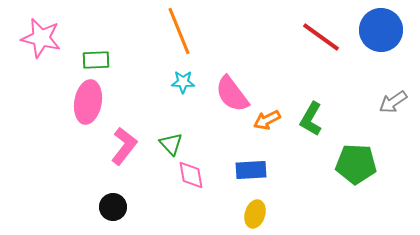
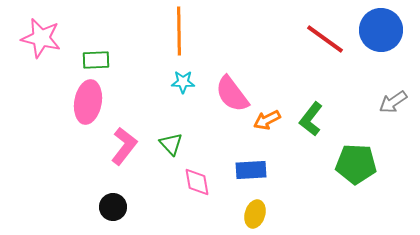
orange line: rotated 21 degrees clockwise
red line: moved 4 px right, 2 px down
green L-shape: rotated 8 degrees clockwise
pink diamond: moved 6 px right, 7 px down
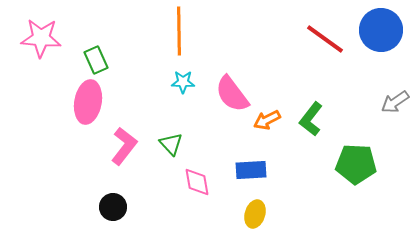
pink star: rotated 9 degrees counterclockwise
green rectangle: rotated 68 degrees clockwise
gray arrow: moved 2 px right
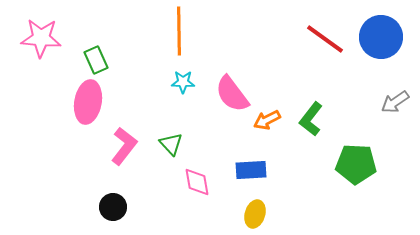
blue circle: moved 7 px down
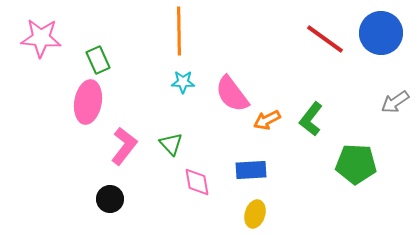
blue circle: moved 4 px up
green rectangle: moved 2 px right
black circle: moved 3 px left, 8 px up
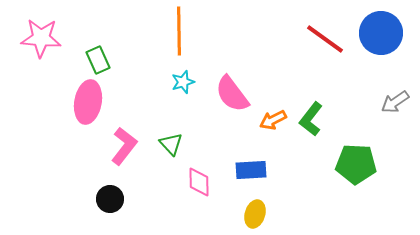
cyan star: rotated 20 degrees counterclockwise
orange arrow: moved 6 px right
pink diamond: moved 2 px right; rotated 8 degrees clockwise
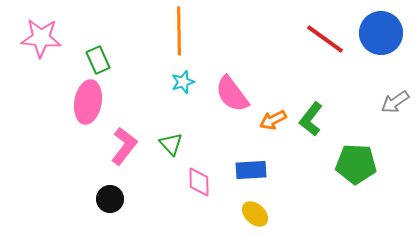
yellow ellipse: rotated 64 degrees counterclockwise
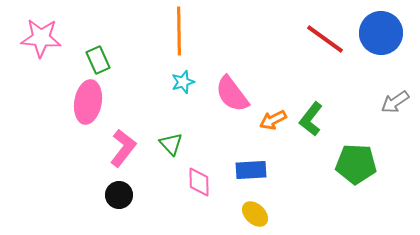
pink L-shape: moved 1 px left, 2 px down
black circle: moved 9 px right, 4 px up
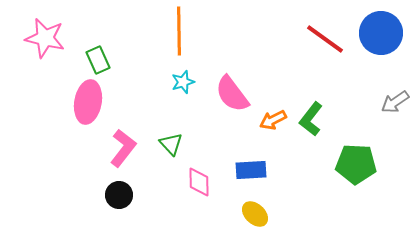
pink star: moved 4 px right; rotated 9 degrees clockwise
